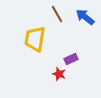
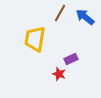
brown line: moved 3 px right, 1 px up; rotated 60 degrees clockwise
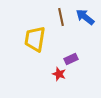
brown line: moved 1 px right, 4 px down; rotated 42 degrees counterclockwise
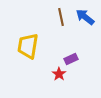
yellow trapezoid: moved 7 px left, 7 px down
red star: rotated 16 degrees clockwise
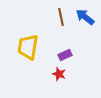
yellow trapezoid: moved 1 px down
purple rectangle: moved 6 px left, 4 px up
red star: rotated 16 degrees counterclockwise
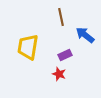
blue arrow: moved 18 px down
